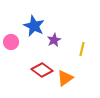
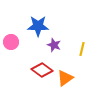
blue star: moved 4 px right; rotated 25 degrees counterclockwise
purple star: moved 5 px down; rotated 24 degrees counterclockwise
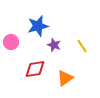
blue star: rotated 15 degrees counterclockwise
yellow line: moved 3 px up; rotated 48 degrees counterclockwise
red diamond: moved 7 px left, 1 px up; rotated 45 degrees counterclockwise
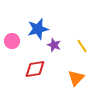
blue star: moved 3 px down
pink circle: moved 1 px right, 1 px up
orange triangle: moved 11 px right; rotated 12 degrees counterclockwise
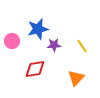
purple star: rotated 24 degrees counterclockwise
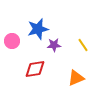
yellow line: moved 1 px right, 1 px up
orange triangle: rotated 24 degrees clockwise
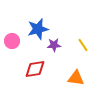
orange triangle: rotated 30 degrees clockwise
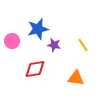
purple star: rotated 16 degrees clockwise
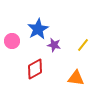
blue star: rotated 15 degrees counterclockwise
yellow line: rotated 72 degrees clockwise
red diamond: rotated 20 degrees counterclockwise
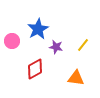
purple star: moved 2 px right, 2 px down
